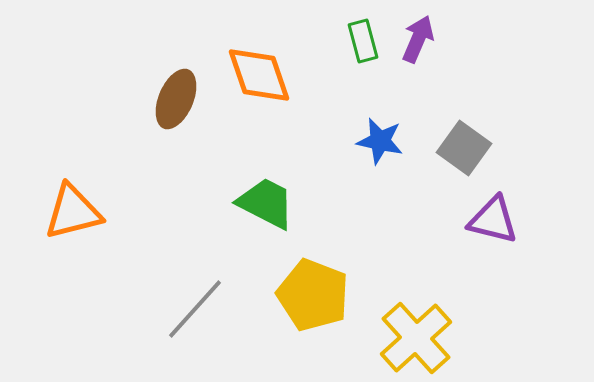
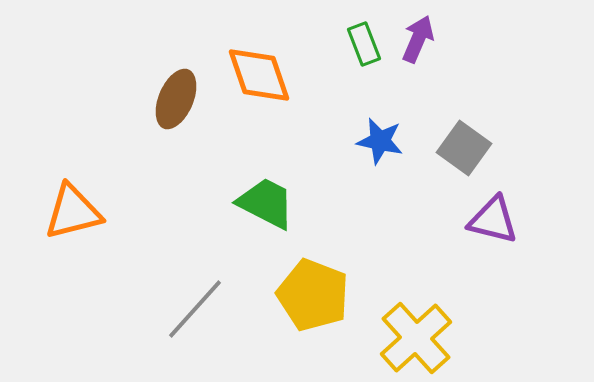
green rectangle: moved 1 px right, 3 px down; rotated 6 degrees counterclockwise
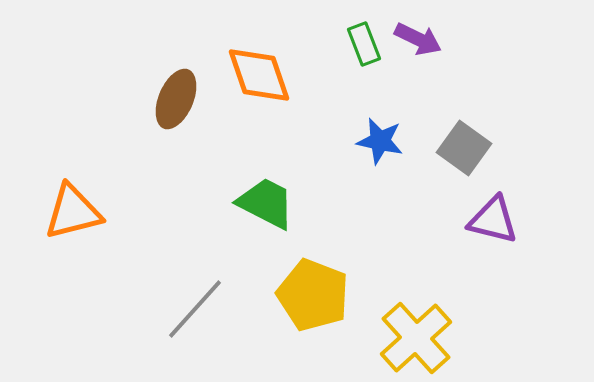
purple arrow: rotated 93 degrees clockwise
